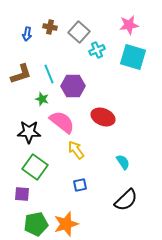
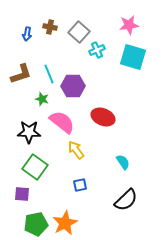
orange star: moved 1 px left, 1 px up; rotated 10 degrees counterclockwise
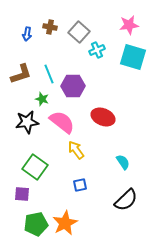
black star: moved 2 px left, 10 px up; rotated 10 degrees counterclockwise
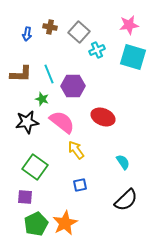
brown L-shape: rotated 20 degrees clockwise
purple square: moved 3 px right, 3 px down
green pentagon: rotated 15 degrees counterclockwise
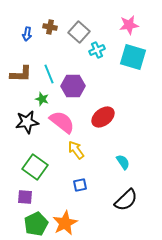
red ellipse: rotated 60 degrees counterclockwise
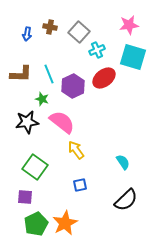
purple hexagon: rotated 25 degrees counterclockwise
red ellipse: moved 1 px right, 39 px up
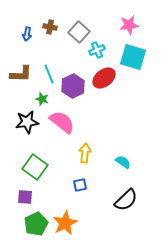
yellow arrow: moved 9 px right, 3 px down; rotated 42 degrees clockwise
cyan semicircle: rotated 21 degrees counterclockwise
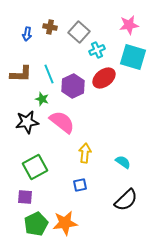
green square: rotated 25 degrees clockwise
orange star: rotated 20 degrees clockwise
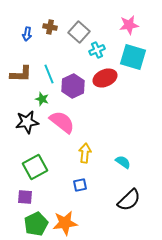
red ellipse: moved 1 px right; rotated 15 degrees clockwise
black semicircle: moved 3 px right
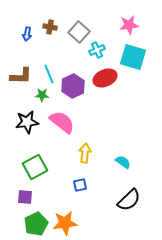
brown L-shape: moved 2 px down
green star: moved 4 px up; rotated 16 degrees counterclockwise
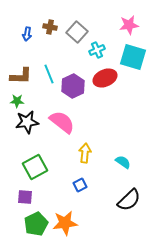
gray square: moved 2 px left
green star: moved 25 px left, 6 px down
blue square: rotated 16 degrees counterclockwise
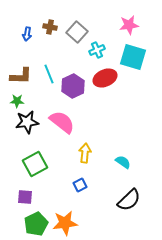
green square: moved 3 px up
